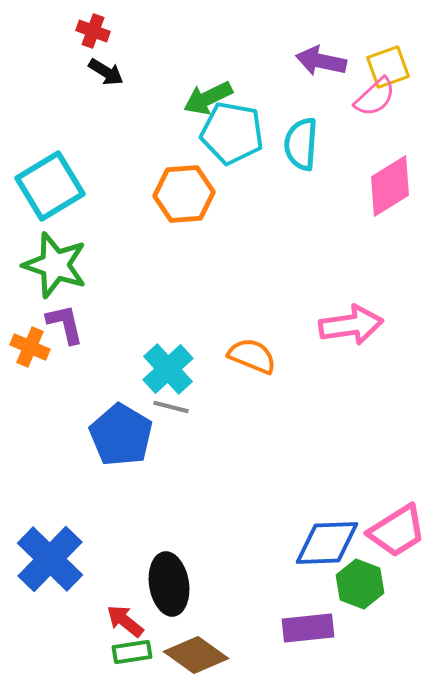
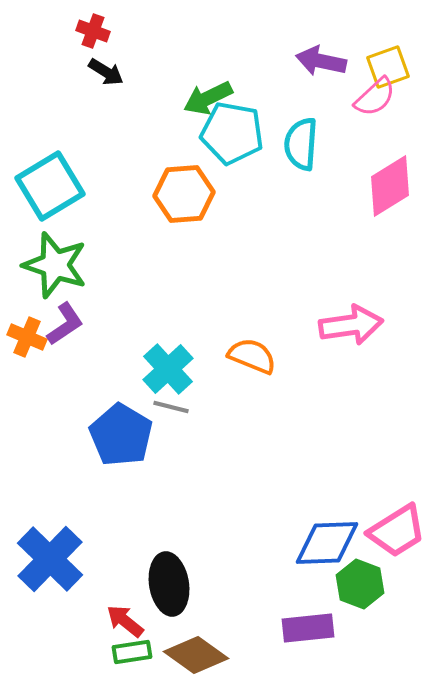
purple L-shape: rotated 69 degrees clockwise
orange cross: moved 3 px left, 10 px up
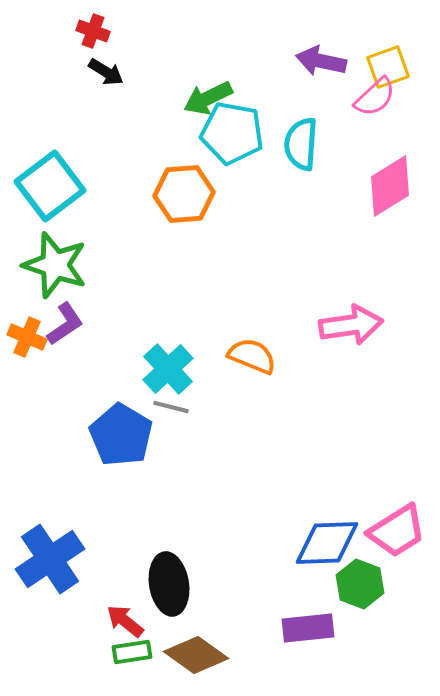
cyan square: rotated 6 degrees counterclockwise
blue cross: rotated 12 degrees clockwise
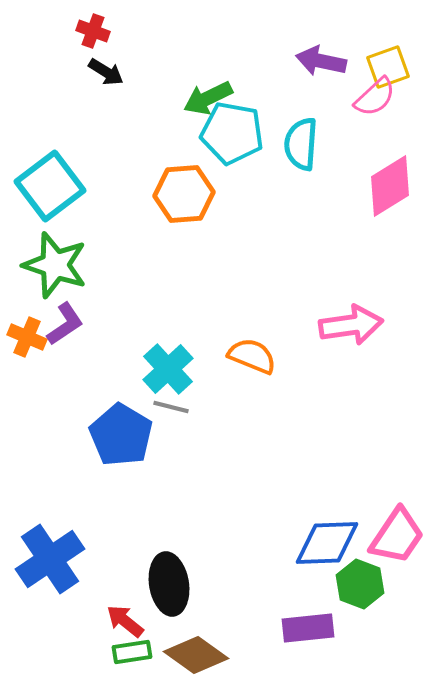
pink trapezoid: moved 5 px down; rotated 24 degrees counterclockwise
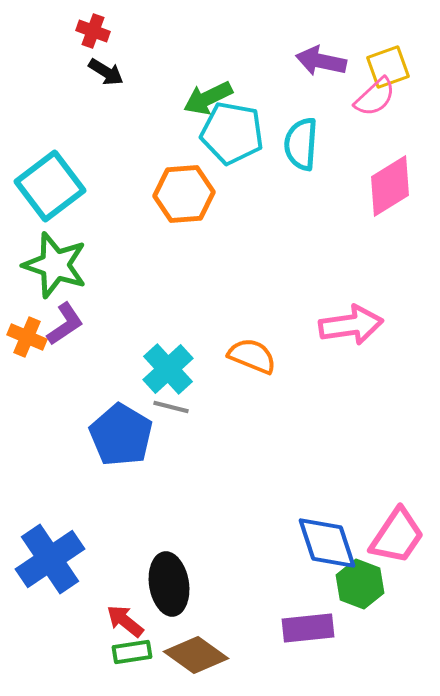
blue diamond: rotated 74 degrees clockwise
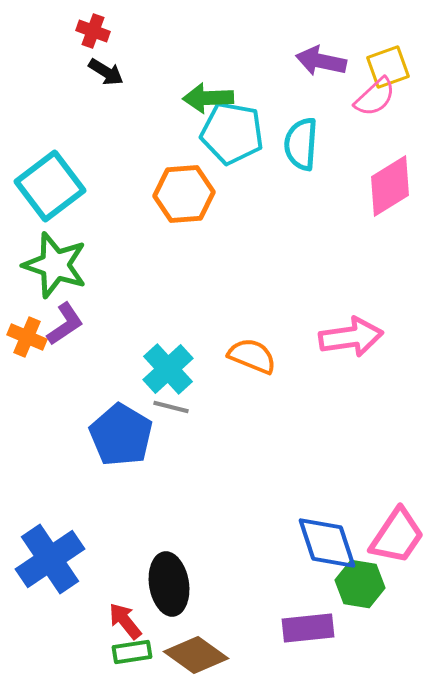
green arrow: rotated 24 degrees clockwise
pink arrow: moved 12 px down
green hexagon: rotated 12 degrees counterclockwise
red arrow: rotated 12 degrees clockwise
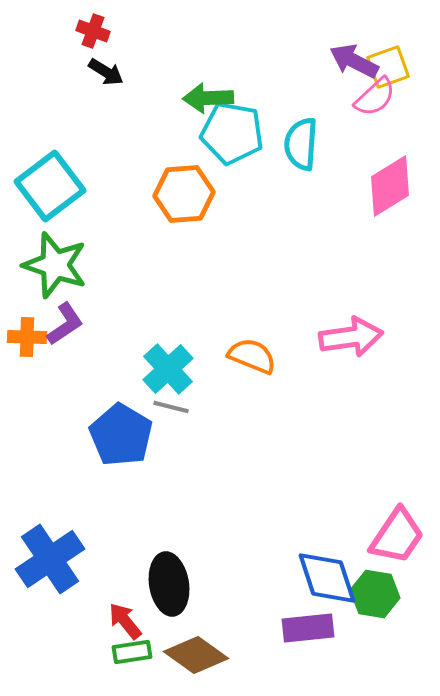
purple arrow: moved 33 px right; rotated 15 degrees clockwise
orange cross: rotated 21 degrees counterclockwise
blue diamond: moved 35 px down
green hexagon: moved 15 px right, 10 px down
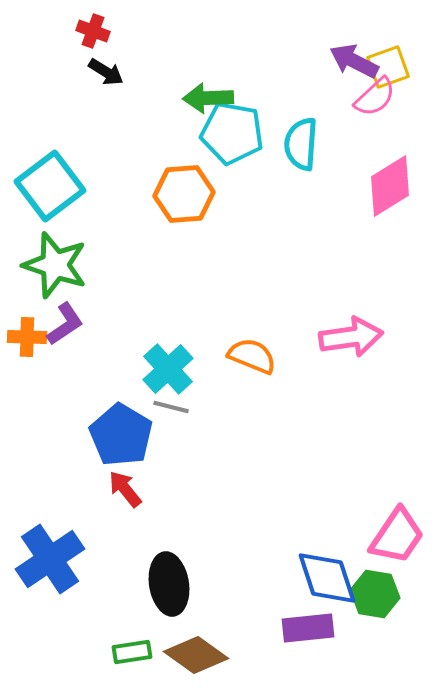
red arrow: moved 132 px up
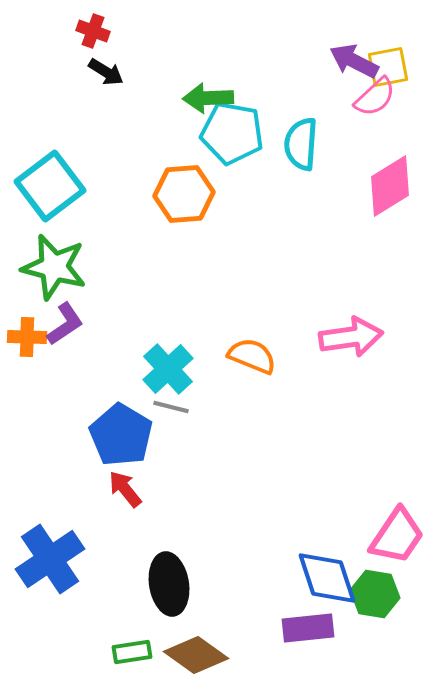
yellow square: rotated 9 degrees clockwise
green star: moved 1 px left, 2 px down; rotated 4 degrees counterclockwise
